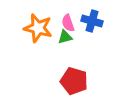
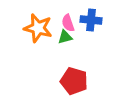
blue cross: moved 1 px left, 1 px up; rotated 10 degrees counterclockwise
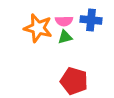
pink semicircle: moved 4 px left, 2 px up; rotated 72 degrees counterclockwise
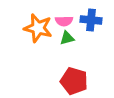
green triangle: moved 2 px right, 1 px down
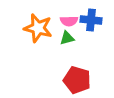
pink semicircle: moved 5 px right
red pentagon: moved 3 px right, 1 px up
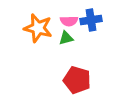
blue cross: rotated 15 degrees counterclockwise
green triangle: moved 1 px left
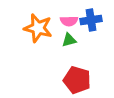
green triangle: moved 3 px right, 2 px down
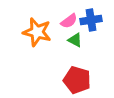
pink semicircle: rotated 36 degrees counterclockwise
orange star: moved 1 px left, 4 px down
green triangle: moved 6 px right; rotated 42 degrees clockwise
